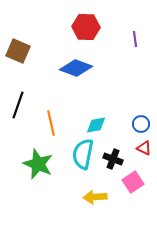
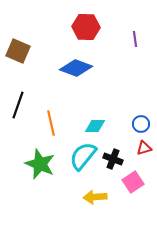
cyan diamond: moved 1 px left, 1 px down; rotated 10 degrees clockwise
red triangle: rotated 42 degrees counterclockwise
cyan semicircle: moved 2 px down; rotated 28 degrees clockwise
green star: moved 2 px right
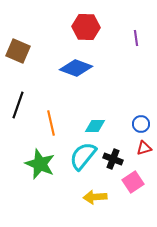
purple line: moved 1 px right, 1 px up
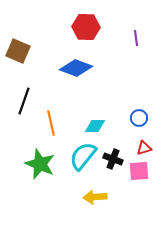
black line: moved 6 px right, 4 px up
blue circle: moved 2 px left, 6 px up
pink square: moved 6 px right, 11 px up; rotated 30 degrees clockwise
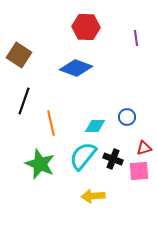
brown square: moved 1 px right, 4 px down; rotated 10 degrees clockwise
blue circle: moved 12 px left, 1 px up
yellow arrow: moved 2 px left, 1 px up
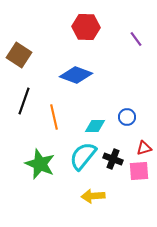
purple line: moved 1 px down; rotated 28 degrees counterclockwise
blue diamond: moved 7 px down
orange line: moved 3 px right, 6 px up
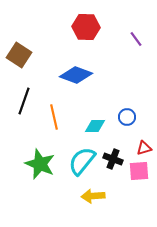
cyan semicircle: moved 1 px left, 5 px down
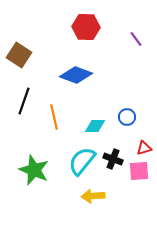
green star: moved 6 px left, 6 px down
